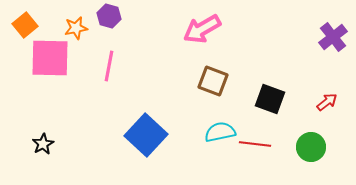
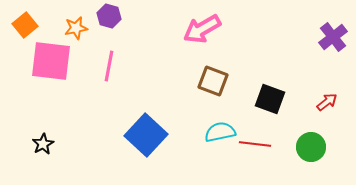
pink square: moved 1 px right, 3 px down; rotated 6 degrees clockwise
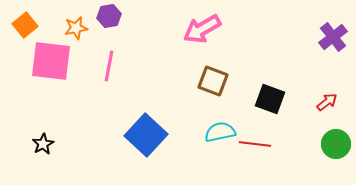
purple hexagon: rotated 25 degrees counterclockwise
green circle: moved 25 px right, 3 px up
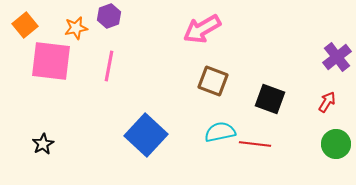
purple hexagon: rotated 10 degrees counterclockwise
purple cross: moved 4 px right, 20 px down
red arrow: rotated 20 degrees counterclockwise
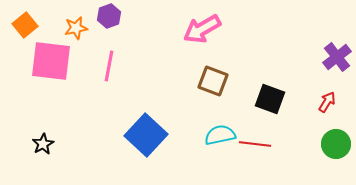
cyan semicircle: moved 3 px down
